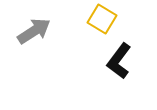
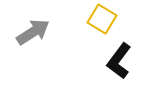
gray arrow: moved 1 px left, 1 px down
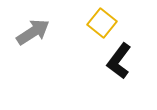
yellow square: moved 4 px down; rotated 8 degrees clockwise
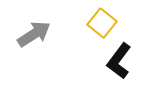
gray arrow: moved 1 px right, 2 px down
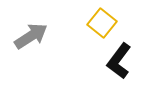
gray arrow: moved 3 px left, 2 px down
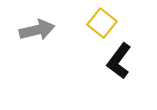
gray arrow: moved 6 px right, 6 px up; rotated 20 degrees clockwise
